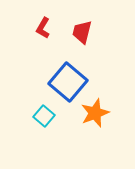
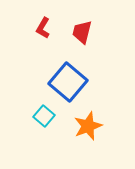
orange star: moved 7 px left, 13 px down
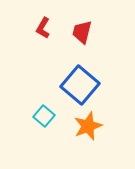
blue square: moved 12 px right, 3 px down
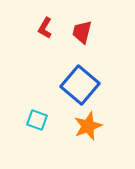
red L-shape: moved 2 px right
cyan square: moved 7 px left, 4 px down; rotated 20 degrees counterclockwise
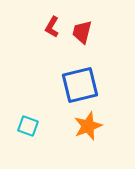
red L-shape: moved 7 px right, 1 px up
blue square: rotated 36 degrees clockwise
cyan square: moved 9 px left, 6 px down
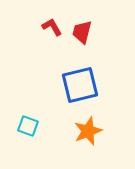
red L-shape: rotated 120 degrees clockwise
orange star: moved 5 px down
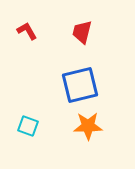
red L-shape: moved 25 px left, 4 px down
orange star: moved 5 px up; rotated 20 degrees clockwise
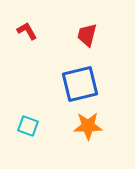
red trapezoid: moved 5 px right, 3 px down
blue square: moved 1 px up
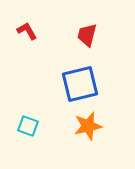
orange star: rotated 12 degrees counterclockwise
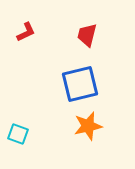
red L-shape: moved 1 px left, 1 px down; rotated 95 degrees clockwise
cyan square: moved 10 px left, 8 px down
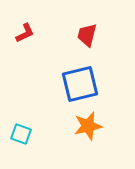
red L-shape: moved 1 px left, 1 px down
cyan square: moved 3 px right
